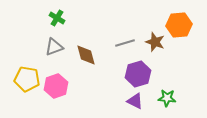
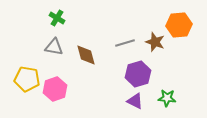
gray triangle: rotated 30 degrees clockwise
pink hexagon: moved 1 px left, 3 px down
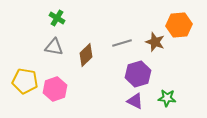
gray line: moved 3 px left
brown diamond: rotated 60 degrees clockwise
yellow pentagon: moved 2 px left, 2 px down
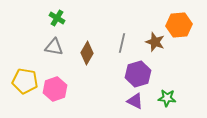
gray line: rotated 60 degrees counterclockwise
brown diamond: moved 1 px right, 2 px up; rotated 15 degrees counterclockwise
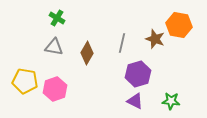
orange hexagon: rotated 15 degrees clockwise
brown star: moved 3 px up
green star: moved 4 px right, 3 px down
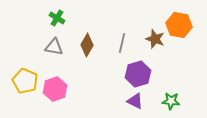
brown diamond: moved 8 px up
yellow pentagon: rotated 15 degrees clockwise
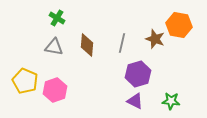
brown diamond: rotated 25 degrees counterclockwise
pink hexagon: moved 1 px down
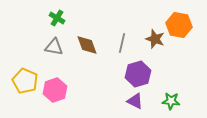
brown diamond: rotated 25 degrees counterclockwise
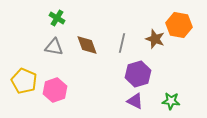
yellow pentagon: moved 1 px left
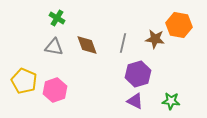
brown star: rotated 12 degrees counterclockwise
gray line: moved 1 px right
